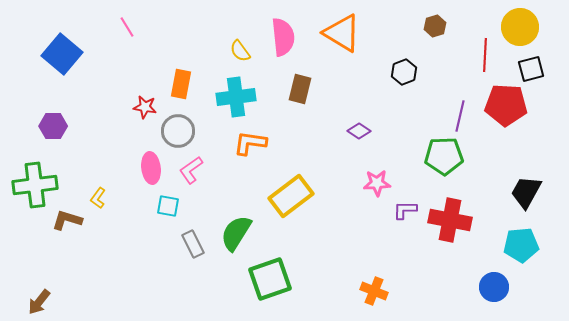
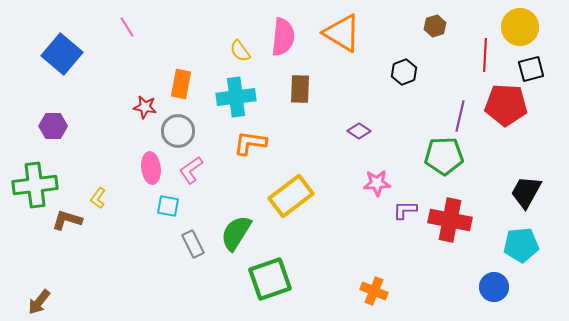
pink semicircle: rotated 12 degrees clockwise
brown rectangle: rotated 12 degrees counterclockwise
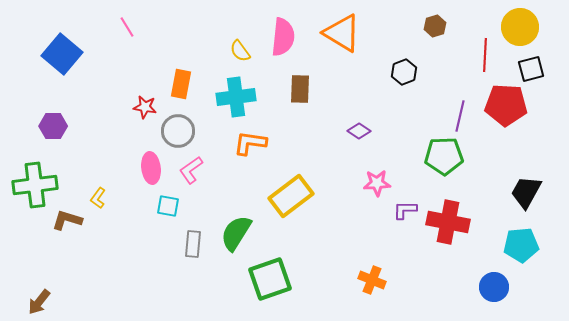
red cross: moved 2 px left, 2 px down
gray rectangle: rotated 32 degrees clockwise
orange cross: moved 2 px left, 11 px up
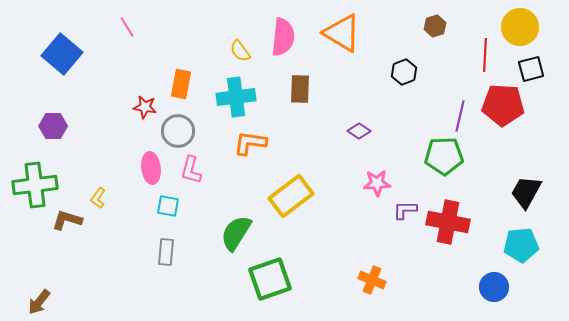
red pentagon: moved 3 px left
pink L-shape: rotated 40 degrees counterclockwise
gray rectangle: moved 27 px left, 8 px down
